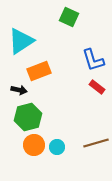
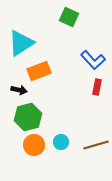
cyan triangle: moved 2 px down
blue L-shape: rotated 25 degrees counterclockwise
red rectangle: rotated 63 degrees clockwise
brown line: moved 2 px down
cyan circle: moved 4 px right, 5 px up
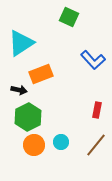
orange rectangle: moved 2 px right, 3 px down
red rectangle: moved 23 px down
green hexagon: rotated 12 degrees counterclockwise
brown line: rotated 35 degrees counterclockwise
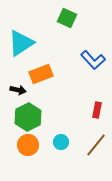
green square: moved 2 px left, 1 px down
black arrow: moved 1 px left
orange circle: moved 6 px left
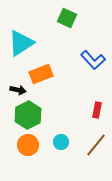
green hexagon: moved 2 px up
